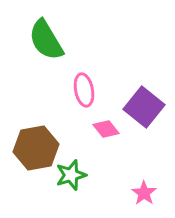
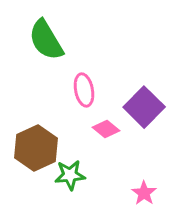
purple square: rotated 6 degrees clockwise
pink diamond: rotated 12 degrees counterclockwise
brown hexagon: rotated 15 degrees counterclockwise
green star: moved 1 px left; rotated 12 degrees clockwise
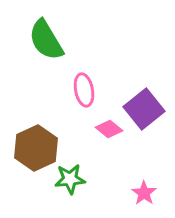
purple square: moved 2 px down; rotated 6 degrees clockwise
pink diamond: moved 3 px right
green star: moved 4 px down
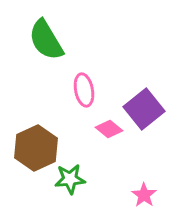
pink star: moved 2 px down
